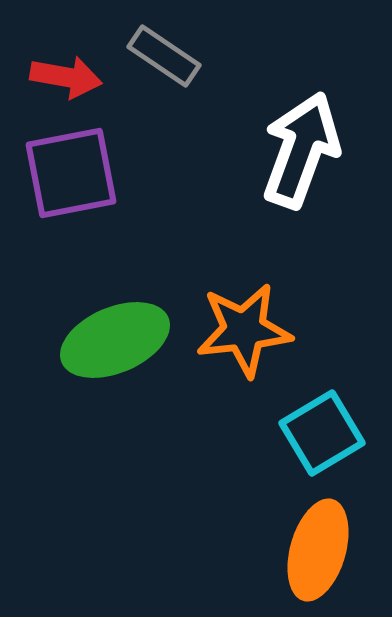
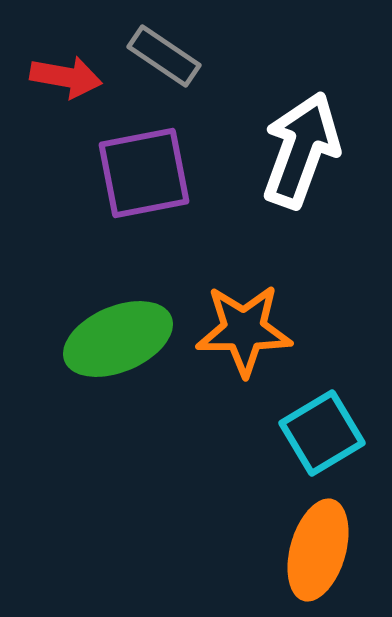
purple square: moved 73 px right
orange star: rotated 6 degrees clockwise
green ellipse: moved 3 px right, 1 px up
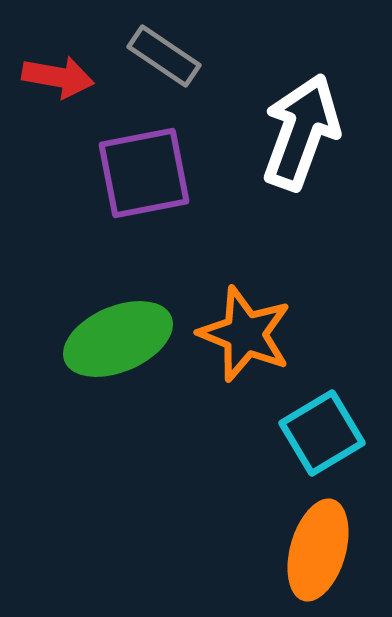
red arrow: moved 8 px left
white arrow: moved 18 px up
orange star: moved 1 px right, 4 px down; rotated 22 degrees clockwise
